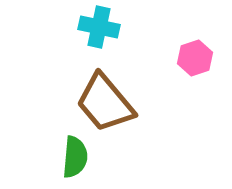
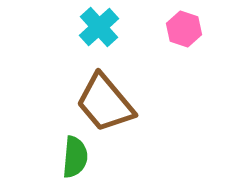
cyan cross: rotated 36 degrees clockwise
pink hexagon: moved 11 px left, 29 px up; rotated 24 degrees counterclockwise
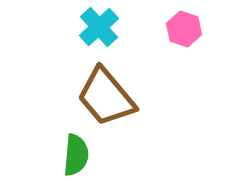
brown trapezoid: moved 1 px right, 6 px up
green semicircle: moved 1 px right, 2 px up
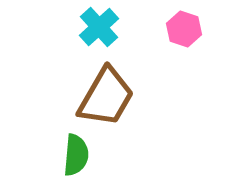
brown trapezoid: rotated 110 degrees counterclockwise
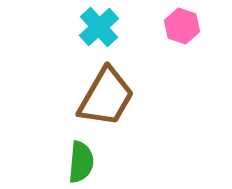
pink hexagon: moved 2 px left, 3 px up
green semicircle: moved 5 px right, 7 px down
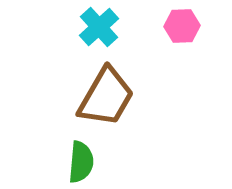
pink hexagon: rotated 20 degrees counterclockwise
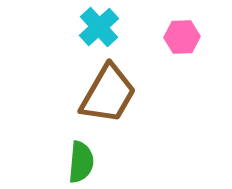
pink hexagon: moved 11 px down
brown trapezoid: moved 2 px right, 3 px up
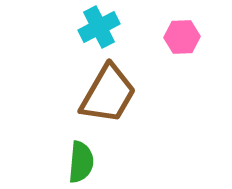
cyan cross: rotated 15 degrees clockwise
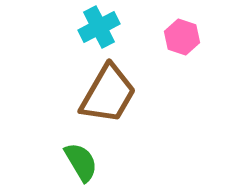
pink hexagon: rotated 20 degrees clockwise
green semicircle: rotated 36 degrees counterclockwise
